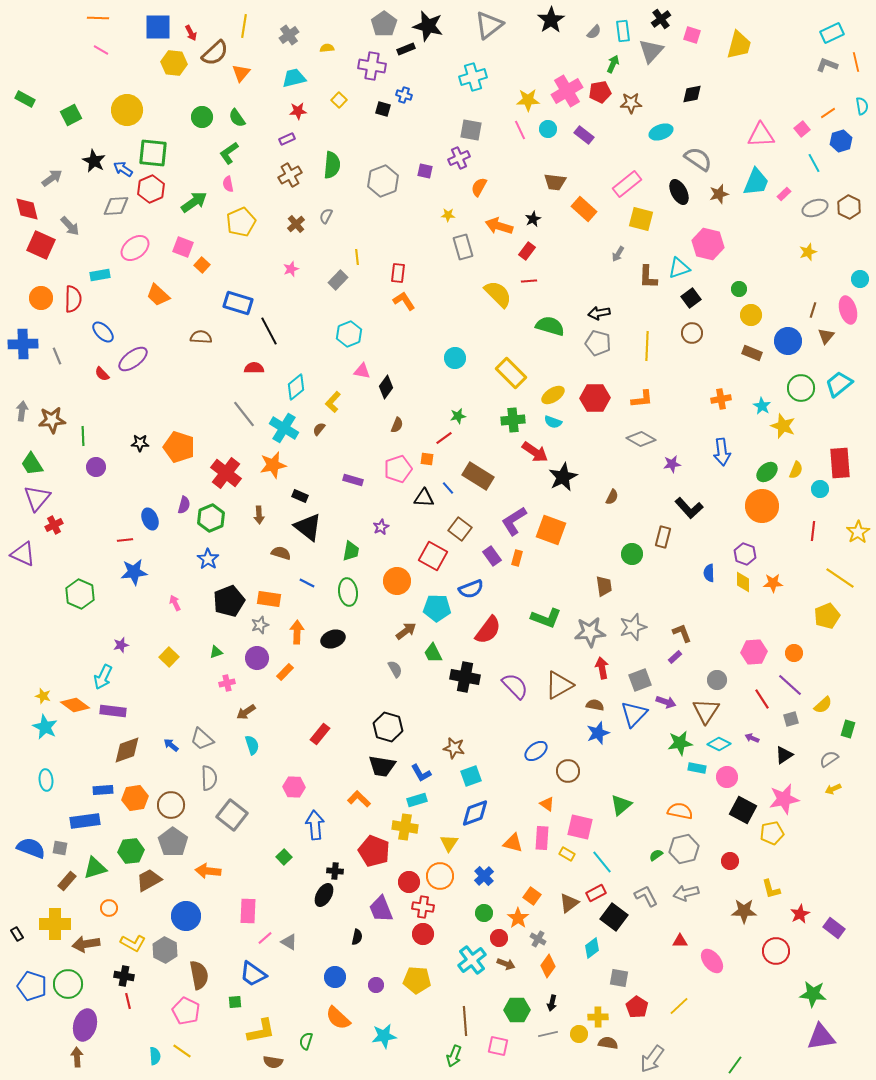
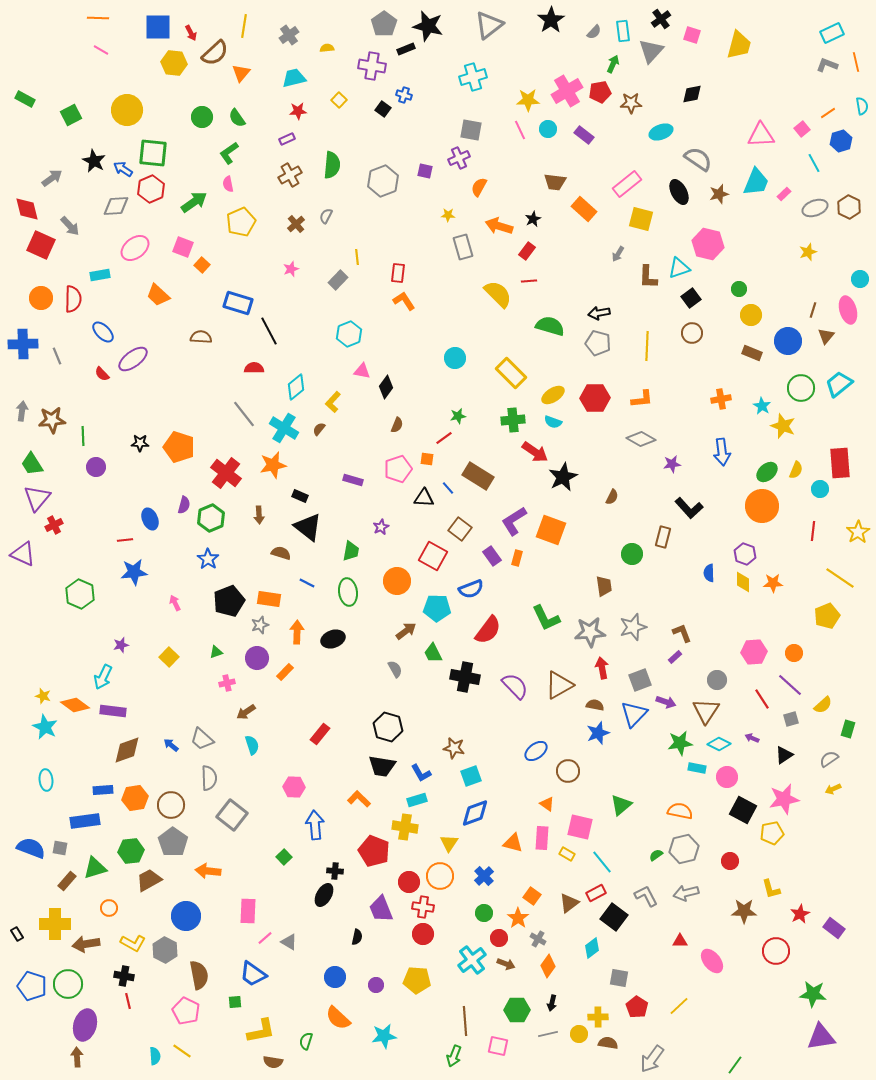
black square at (383, 109): rotated 21 degrees clockwise
green L-shape at (546, 618): rotated 44 degrees clockwise
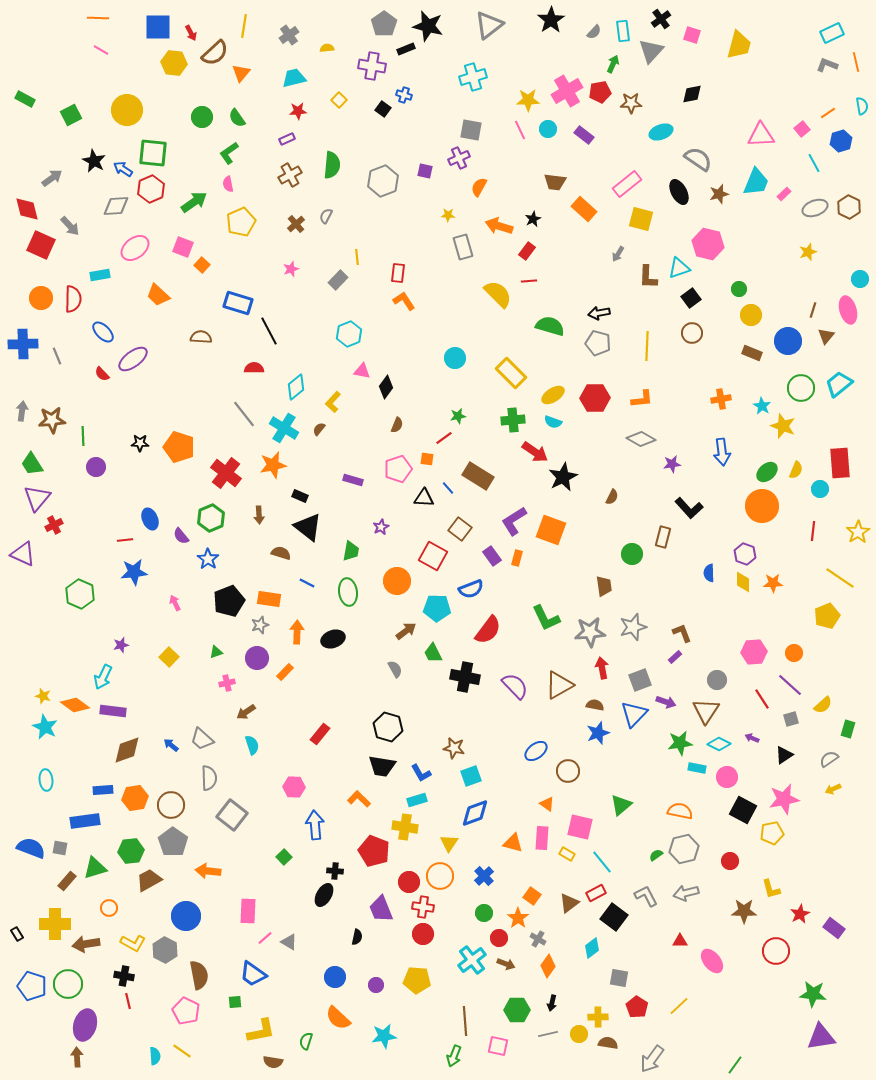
purple semicircle at (184, 505): moved 3 px left, 31 px down; rotated 126 degrees clockwise
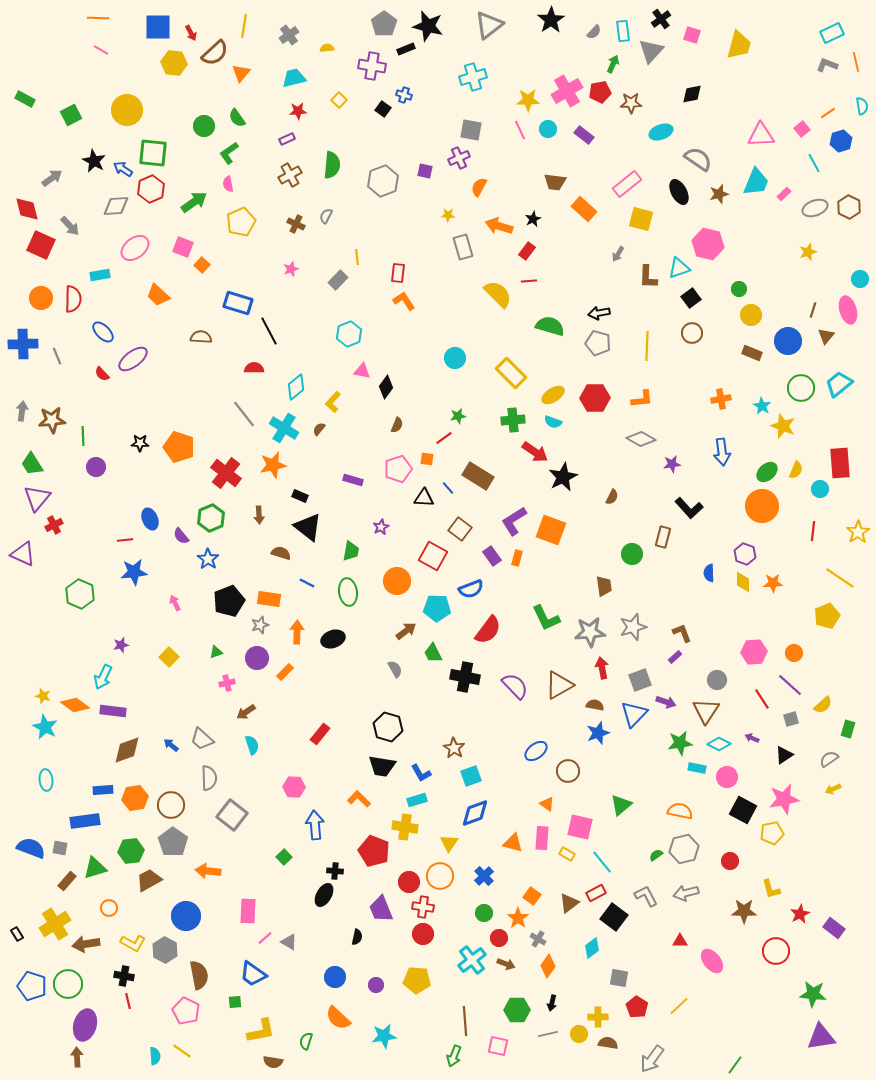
green circle at (202, 117): moved 2 px right, 9 px down
brown cross at (296, 224): rotated 24 degrees counterclockwise
brown star at (454, 748): rotated 20 degrees clockwise
yellow cross at (55, 924): rotated 32 degrees counterclockwise
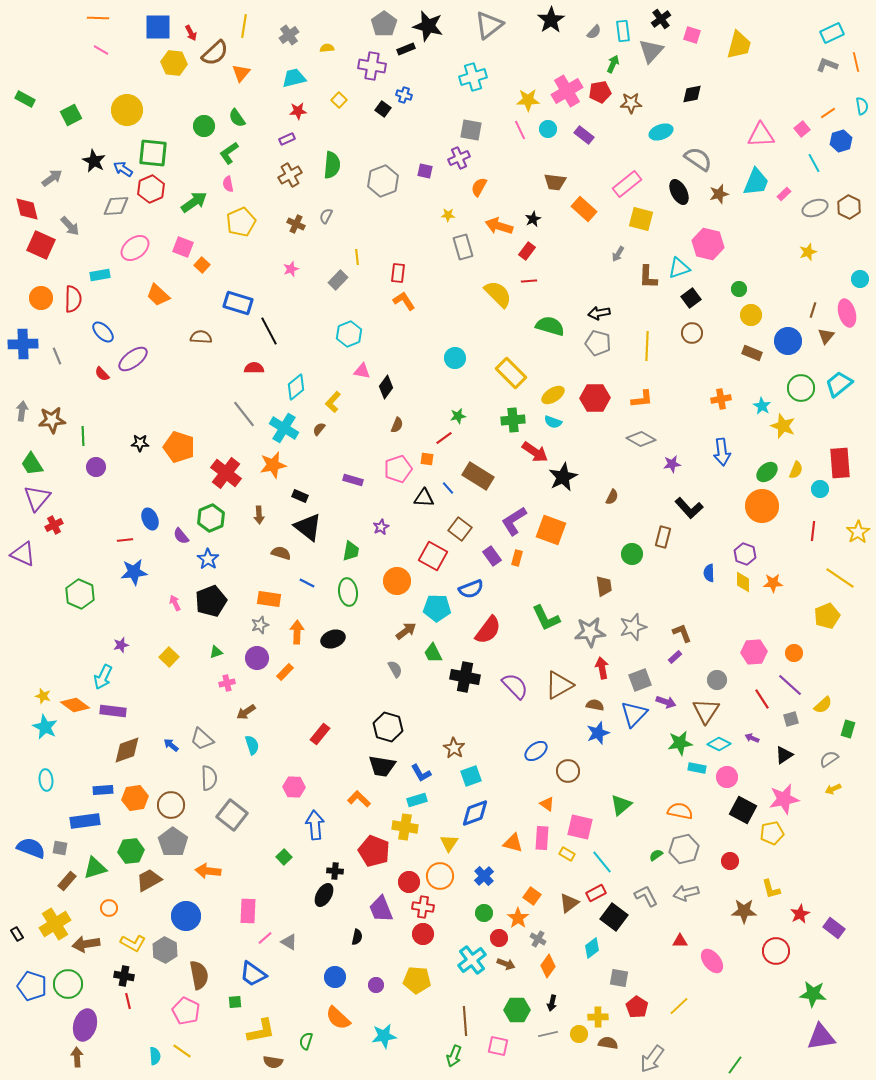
pink ellipse at (848, 310): moved 1 px left, 3 px down
black pentagon at (229, 601): moved 18 px left
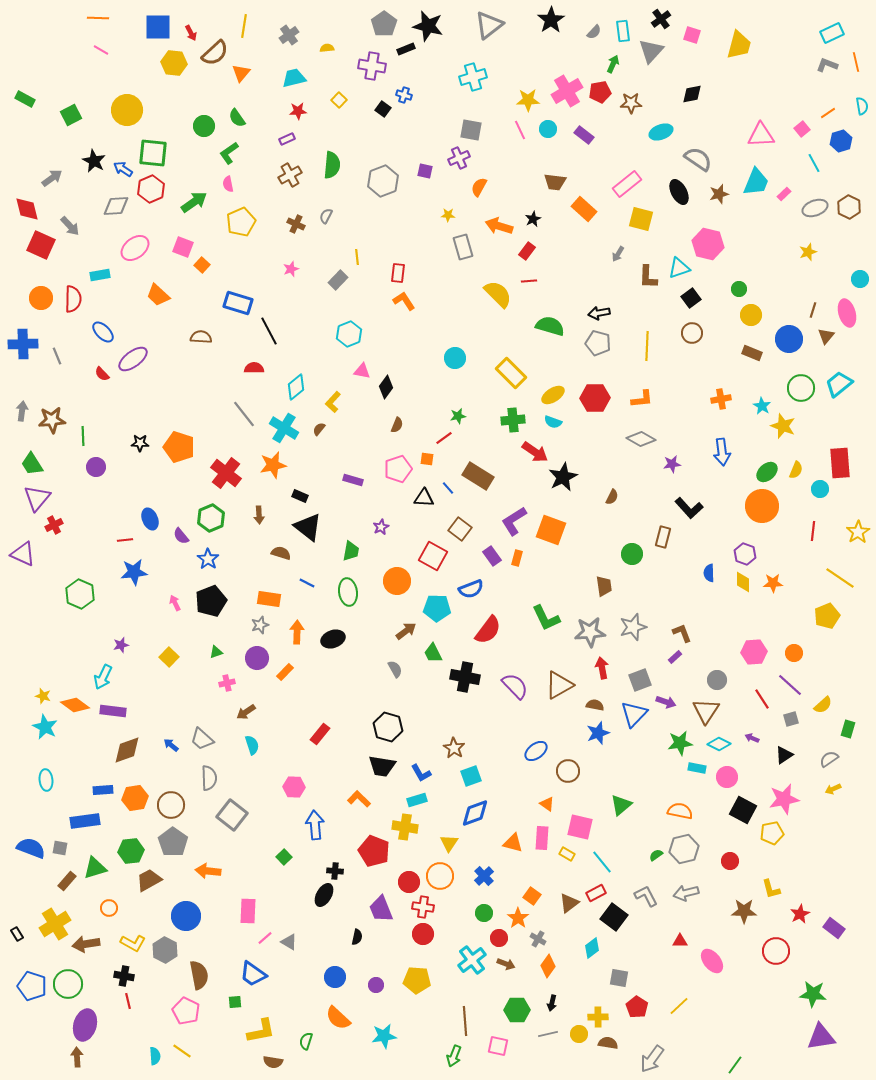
blue circle at (788, 341): moved 1 px right, 2 px up
